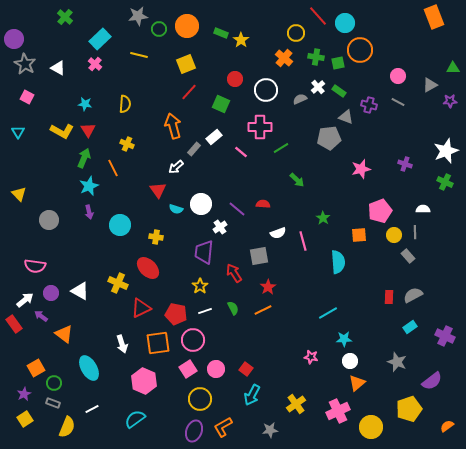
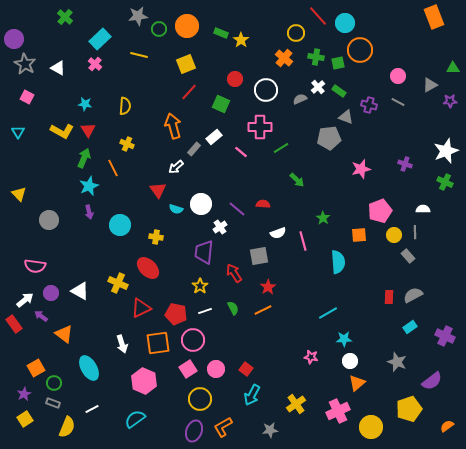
yellow semicircle at (125, 104): moved 2 px down
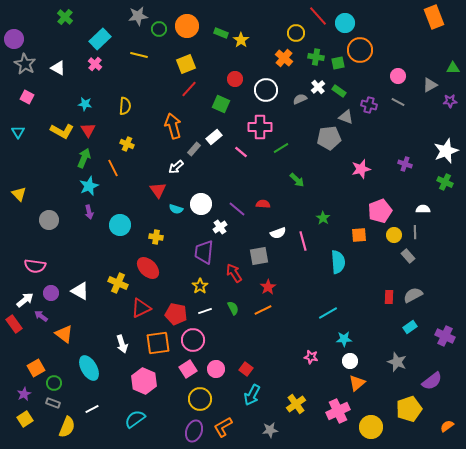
red line at (189, 92): moved 3 px up
